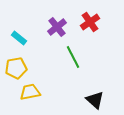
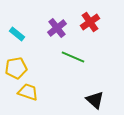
purple cross: moved 1 px down
cyan rectangle: moved 2 px left, 4 px up
green line: rotated 40 degrees counterclockwise
yellow trapezoid: moved 2 px left; rotated 30 degrees clockwise
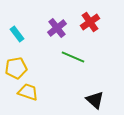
cyan rectangle: rotated 14 degrees clockwise
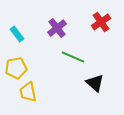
red cross: moved 11 px right
yellow trapezoid: rotated 120 degrees counterclockwise
black triangle: moved 17 px up
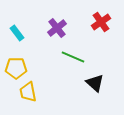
cyan rectangle: moved 1 px up
yellow pentagon: rotated 10 degrees clockwise
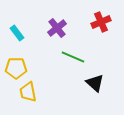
red cross: rotated 12 degrees clockwise
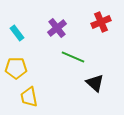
yellow trapezoid: moved 1 px right, 5 px down
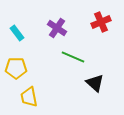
purple cross: rotated 18 degrees counterclockwise
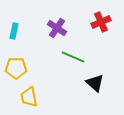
cyan rectangle: moved 3 px left, 2 px up; rotated 49 degrees clockwise
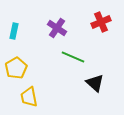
yellow pentagon: rotated 30 degrees counterclockwise
